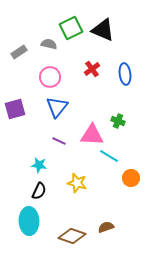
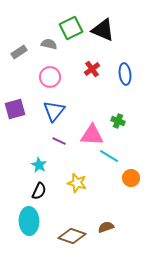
blue triangle: moved 3 px left, 4 px down
cyan star: rotated 21 degrees clockwise
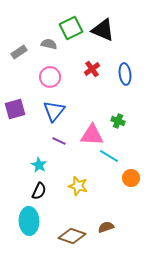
yellow star: moved 1 px right, 3 px down
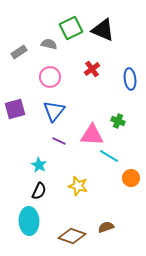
blue ellipse: moved 5 px right, 5 px down
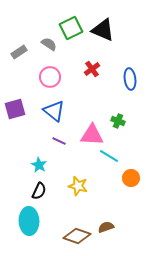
gray semicircle: rotated 21 degrees clockwise
blue triangle: rotated 30 degrees counterclockwise
brown diamond: moved 5 px right
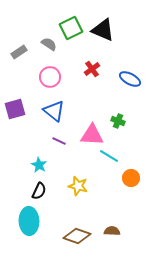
blue ellipse: rotated 55 degrees counterclockwise
brown semicircle: moved 6 px right, 4 px down; rotated 21 degrees clockwise
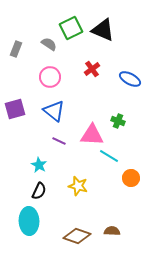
gray rectangle: moved 3 px left, 3 px up; rotated 35 degrees counterclockwise
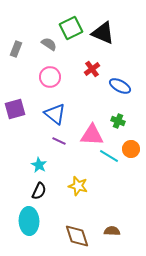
black triangle: moved 3 px down
blue ellipse: moved 10 px left, 7 px down
blue triangle: moved 1 px right, 3 px down
orange circle: moved 29 px up
brown diamond: rotated 52 degrees clockwise
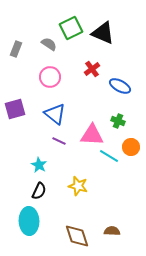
orange circle: moved 2 px up
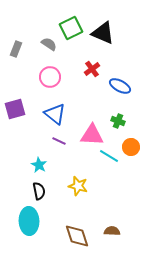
black semicircle: rotated 36 degrees counterclockwise
